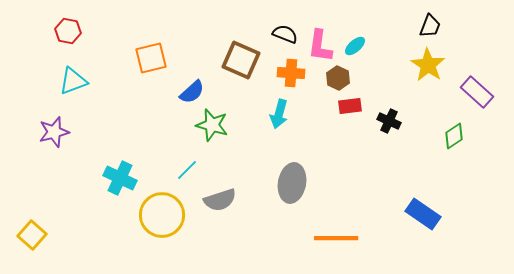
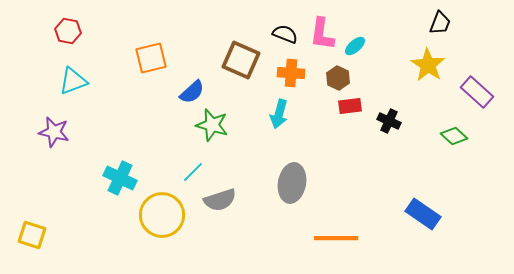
black trapezoid: moved 10 px right, 3 px up
pink L-shape: moved 2 px right, 12 px up
purple star: rotated 28 degrees clockwise
green diamond: rotated 76 degrees clockwise
cyan line: moved 6 px right, 2 px down
yellow square: rotated 24 degrees counterclockwise
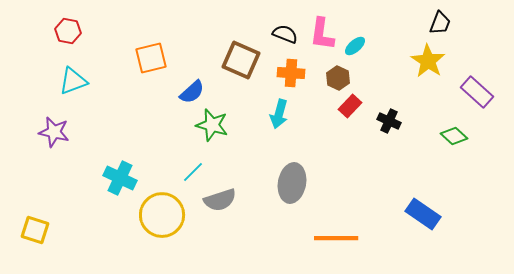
yellow star: moved 4 px up
red rectangle: rotated 40 degrees counterclockwise
yellow square: moved 3 px right, 5 px up
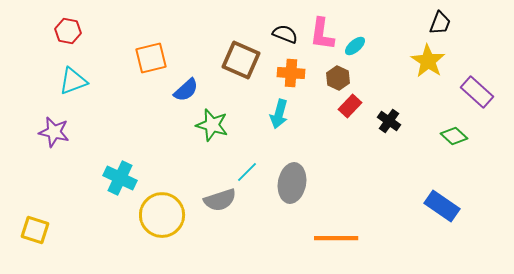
blue semicircle: moved 6 px left, 2 px up
black cross: rotated 10 degrees clockwise
cyan line: moved 54 px right
blue rectangle: moved 19 px right, 8 px up
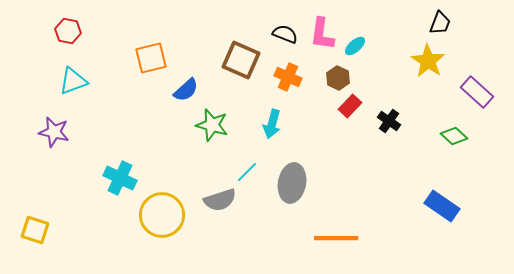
orange cross: moved 3 px left, 4 px down; rotated 20 degrees clockwise
cyan arrow: moved 7 px left, 10 px down
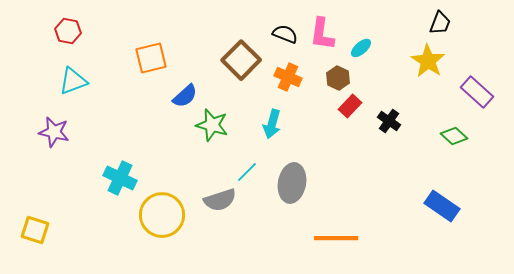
cyan ellipse: moved 6 px right, 2 px down
brown square: rotated 21 degrees clockwise
blue semicircle: moved 1 px left, 6 px down
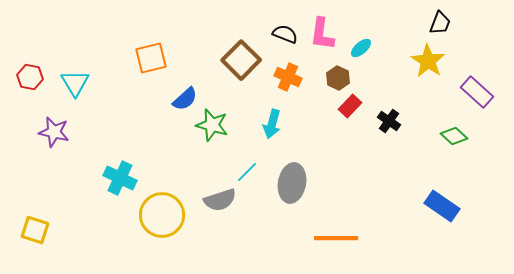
red hexagon: moved 38 px left, 46 px down
cyan triangle: moved 2 px right, 2 px down; rotated 40 degrees counterclockwise
blue semicircle: moved 3 px down
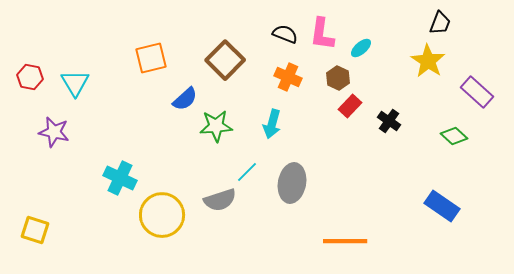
brown square: moved 16 px left
green star: moved 4 px right, 1 px down; rotated 20 degrees counterclockwise
orange line: moved 9 px right, 3 px down
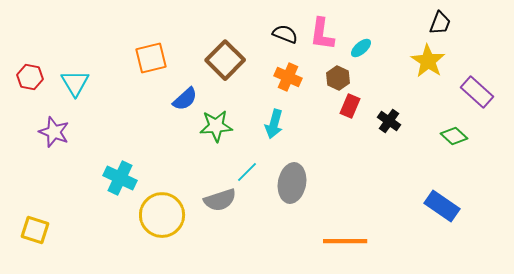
red rectangle: rotated 20 degrees counterclockwise
cyan arrow: moved 2 px right
purple star: rotated 8 degrees clockwise
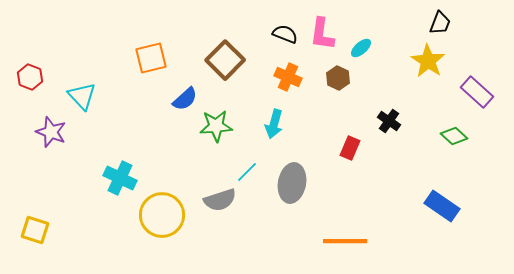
red hexagon: rotated 10 degrees clockwise
cyan triangle: moved 7 px right, 13 px down; rotated 12 degrees counterclockwise
red rectangle: moved 42 px down
purple star: moved 3 px left
